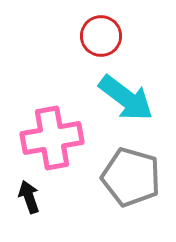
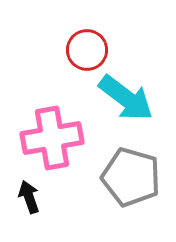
red circle: moved 14 px left, 14 px down
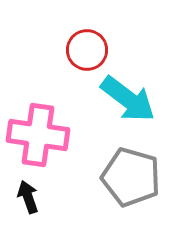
cyan arrow: moved 2 px right, 1 px down
pink cross: moved 14 px left, 3 px up; rotated 18 degrees clockwise
black arrow: moved 1 px left
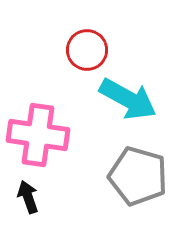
cyan arrow: rotated 8 degrees counterclockwise
gray pentagon: moved 7 px right, 1 px up
